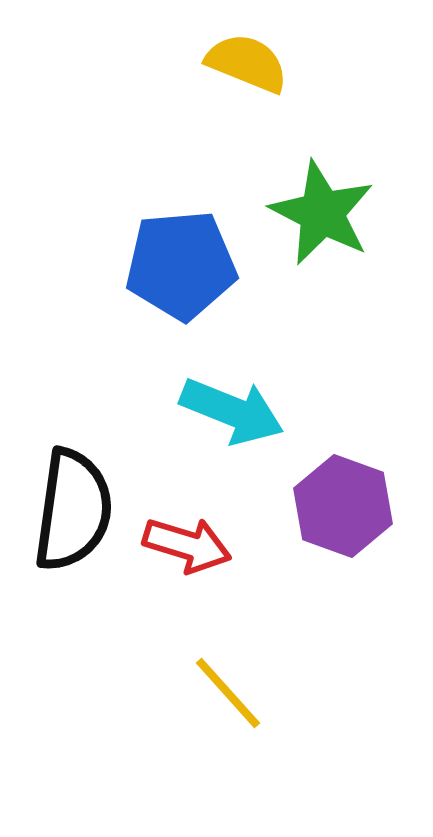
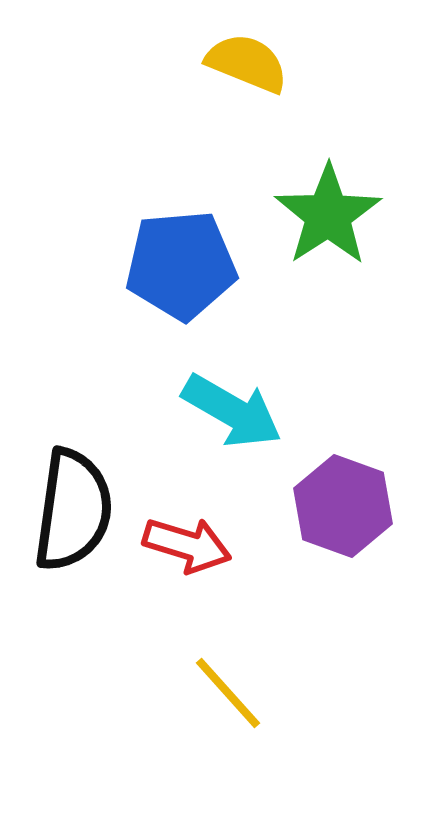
green star: moved 6 px right, 2 px down; rotated 12 degrees clockwise
cyan arrow: rotated 8 degrees clockwise
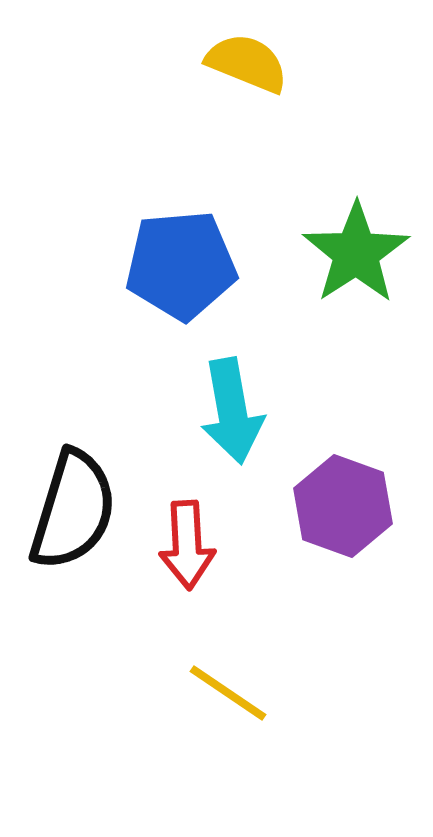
green star: moved 28 px right, 38 px down
cyan arrow: rotated 50 degrees clockwise
black semicircle: rotated 9 degrees clockwise
red arrow: rotated 70 degrees clockwise
yellow line: rotated 14 degrees counterclockwise
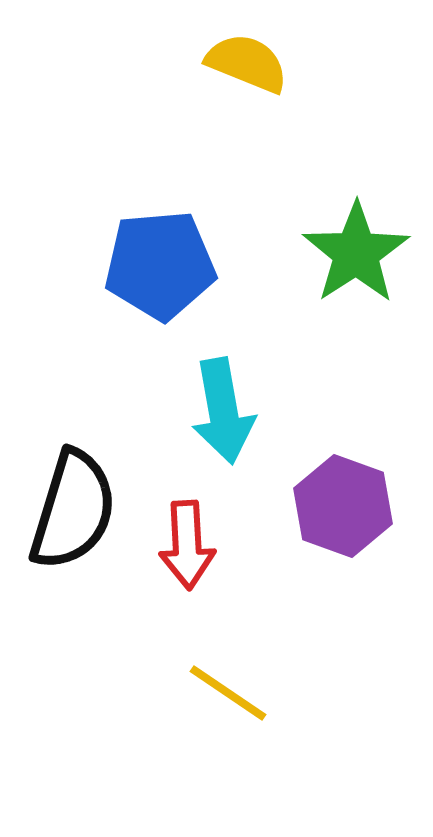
blue pentagon: moved 21 px left
cyan arrow: moved 9 px left
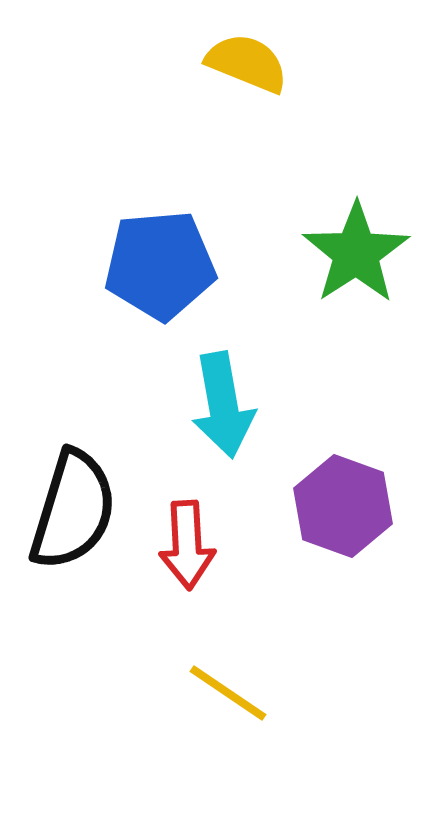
cyan arrow: moved 6 px up
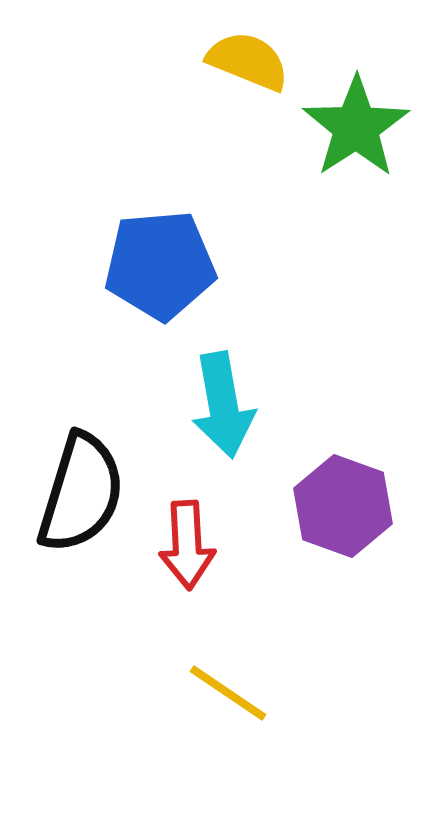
yellow semicircle: moved 1 px right, 2 px up
green star: moved 126 px up
black semicircle: moved 8 px right, 17 px up
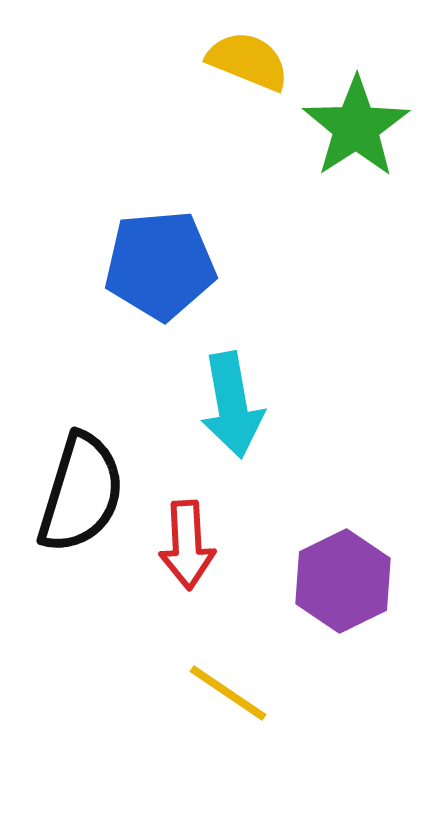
cyan arrow: moved 9 px right
purple hexagon: moved 75 px down; rotated 14 degrees clockwise
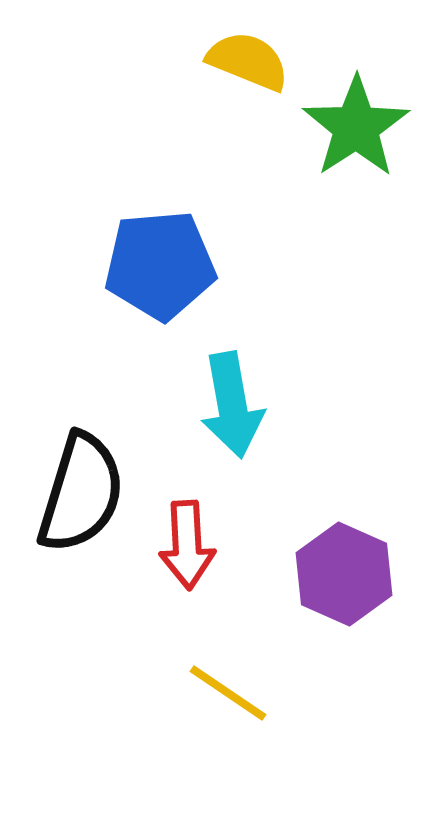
purple hexagon: moved 1 px right, 7 px up; rotated 10 degrees counterclockwise
